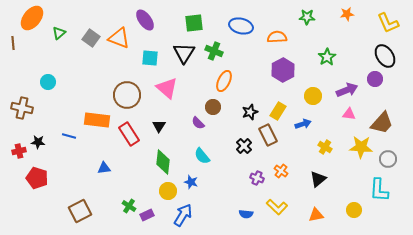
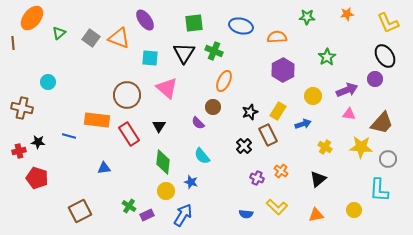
yellow circle at (168, 191): moved 2 px left
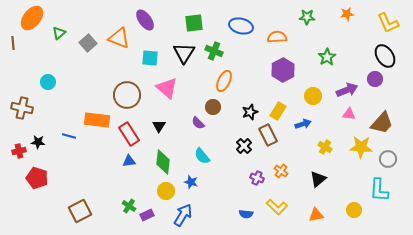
gray square at (91, 38): moved 3 px left, 5 px down; rotated 12 degrees clockwise
blue triangle at (104, 168): moved 25 px right, 7 px up
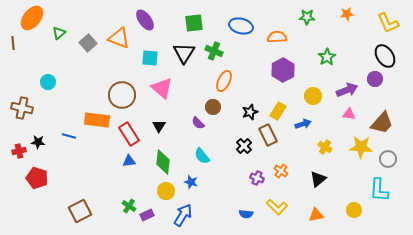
pink triangle at (167, 88): moved 5 px left
brown circle at (127, 95): moved 5 px left
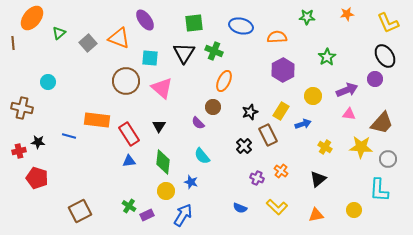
brown circle at (122, 95): moved 4 px right, 14 px up
yellow rectangle at (278, 111): moved 3 px right
blue semicircle at (246, 214): moved 6 px left, 6 px up; rotated 16 degrees clockwise
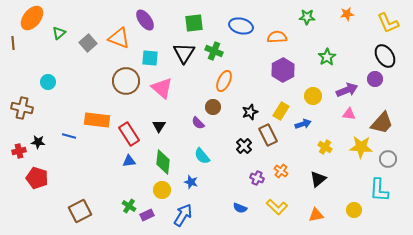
yellow circle at (166, 191): moved 4 px left, 1 px up
